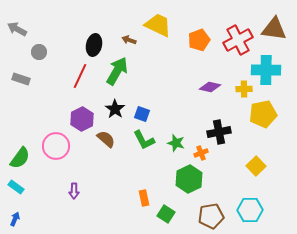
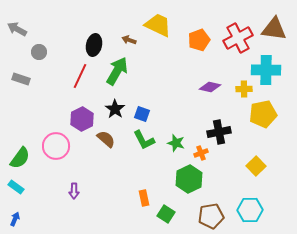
red cross: moved 2 px up
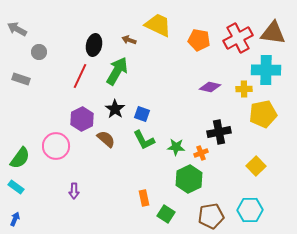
brown triangle: moved 1 px left, 4 px down
orange pentagon: rotated 30 degrees clockwise
green star: moved 4 px down; rotated 12 degrees counterclockwise
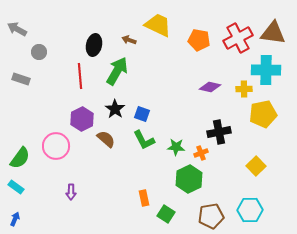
red line: rotated 30 degrees counterclockwise
purple arrow: moved 3 px left, 1 px down
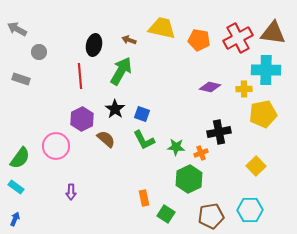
yellow trapezoid: moved 4 px right, 3 px down; rotated 12 degrees counterclockwise
green arrow: moved 4 px right
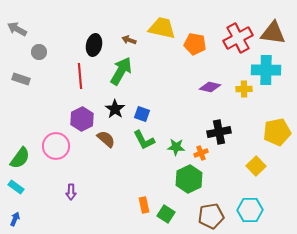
orange pentagon: moved 4 px left, 4 px down
yellow pentagon: moved 14 px right, 18 px down
orange rectangle: moved 7 px down
